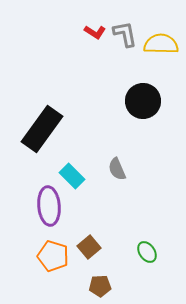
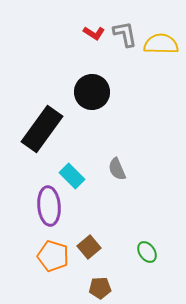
red L-shape: moved 1 px left, 1 px down
black circle: moved 51 px left, 9 px up
brown pentagon: moved 2 px down
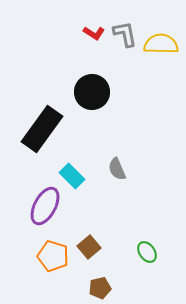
purple ellipse: moved 4 px left; rotated 33 degrees clockwise
brown pentagon: rotated 10 degrees counterclockwise
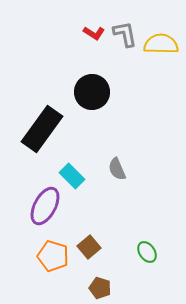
brown pentagon: rotated 30 degrees clockwise
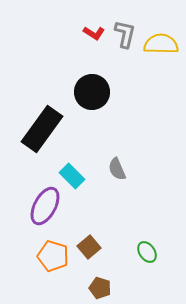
gray L-shape: rotated 24 degrees clockwise
